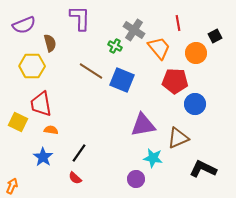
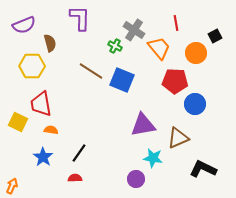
red line: moved 2 px left
red semicircle: rotated 136 degrees clockwise
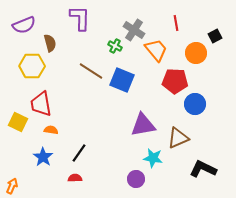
orange trapezoid: moved 3 px left, 2 px down
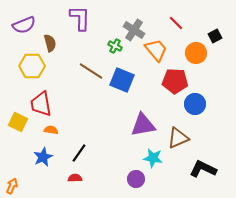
red line: rotated 35 degrees counterclockwise
blue star: rotated 12 degrees clockwise
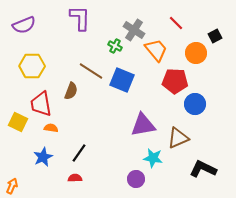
brown semicircle: moved 21 px right, 48 px down; rotated 36 degrees clockwise
orange semicircle: moved 2 px up
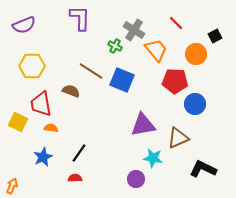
orange circle: moved 1 px down
brown semicircle: rotated 90 degrees counterclockwise
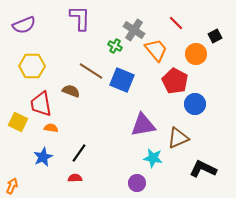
red pentagon: rotated 25 degrees clockwise
purple circle: moved 1 px right, 4 px down
